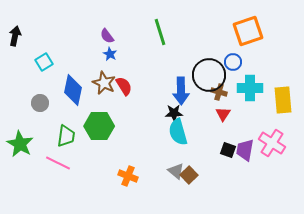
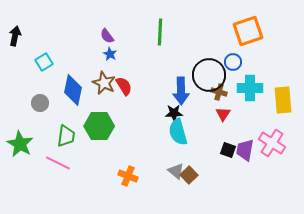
green line: rotated 20 degrees clockwise
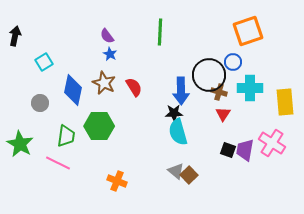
red semicircle: moved 10 px right, 1 px down
yellow rectangle: moved 2 px right, 2 px down
orange cross: moved 11 px left, 5 px down
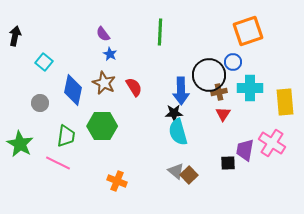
purple semicircle: moved 4 px left, 2 px up
cyan square: rotated 18 degrees counterclockwise
brown cross: rotated 28 degrees counterclockwise
green hexagon: moved 3 px right
black square: moved 13 px down; rotated 21 degrees counterclockwise
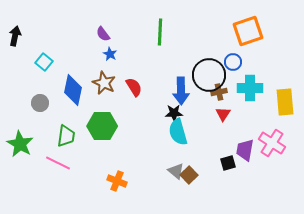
black square: rotated 14 degrees counterclockwise
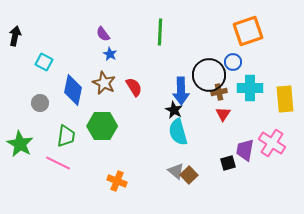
cyan square: rotated 12 degrees counterclockwise
yellow rectangle: moved 3 px up
black star: moved 3 px up; rotated 30 degrees clockwise
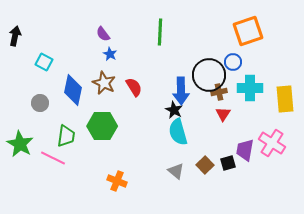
pink line: moved 5 px left, 5 px up
brown square: moved 16 px right, 10 px up
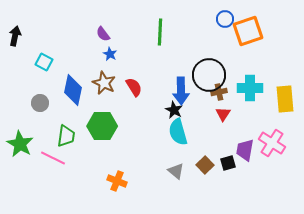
blue circle: moved 8 px left, 43 px up
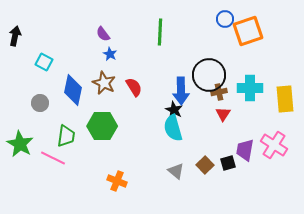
cyan semicircle: moved 5 px left, 4 px up
pink cross: moved 2 px right, 2 px down
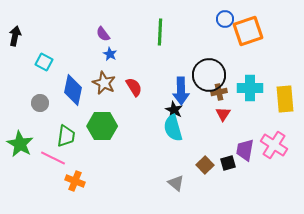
gray triangle: moved 12 px down
orange cross: moved 42 px left
